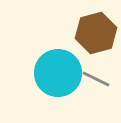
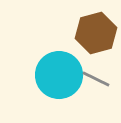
cyan circle: moved 1 px right, 2 px down
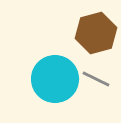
cyan circle: moved 4 px left, 4 px down
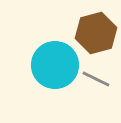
cyan circle: moved 14 px up
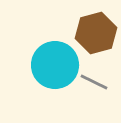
gray line: moved 2 px left, 3 px down
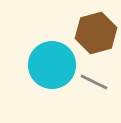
cyan circle: moved 3 px left
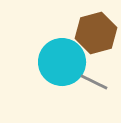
cyan circle: moved 10 px right, 3 px up
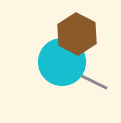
brown hexagon: moved 19 px left, 1 px down; rotated 18 degrees counterclockwise
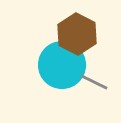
cyan circle: moved 3 px down
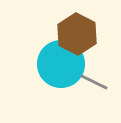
cyan circle: moved 1 px left, 1 px up
